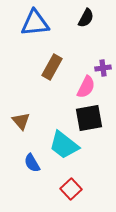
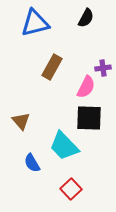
blue triangle: rotated 8 degrees counterclockwise
black square: rotated 12 degrees clockwise
cyan trapezoid: moved 1 px down; rotated 8 degrees clockwise
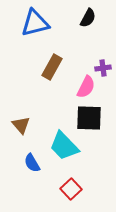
black semicircle: moved 2 px right
brown triangle: moved 4 px down
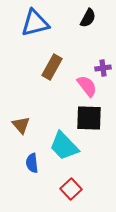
pink semicircle: moved 1 px right, 1 px up; rotated 65 degrees counterclockwise
blue semicircle: rotated 24 degrees clockwise
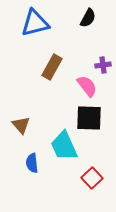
purple cross: moved 3 px up
cyan trapezoid: rotated 20 degrees clockwise
red square: moved 21 px right, 11 px up
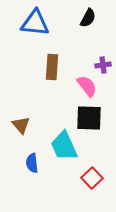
blue triangle: rotated 20 degrees clockwise
brown rectangle: rotated 25 degrees counterclockwise
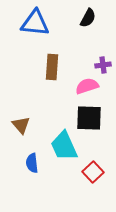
pink semicircle: rotated 70 degrees counterclockwise
red square: moved 1 px right, 6 px up
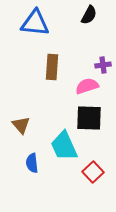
black semicircle: moved 1 px right, 3 px up
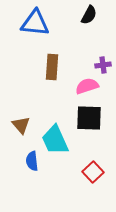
cyan trapezoid: moved 9 px left, 6 px up
blue semicircle: moved 2 px up
